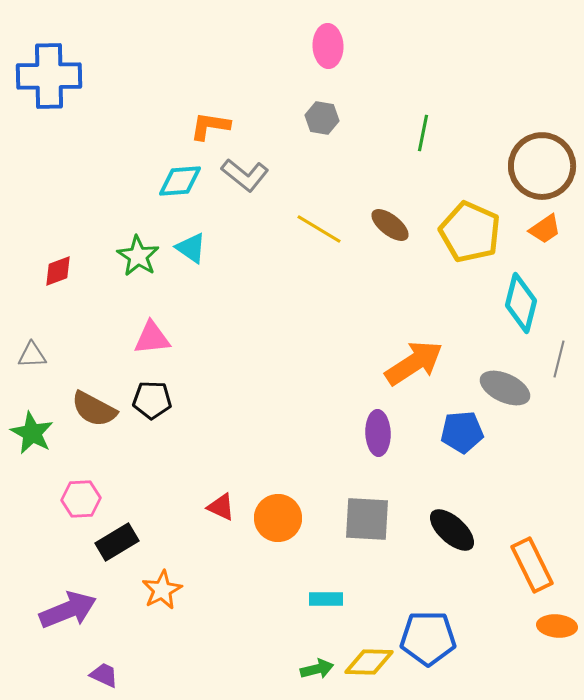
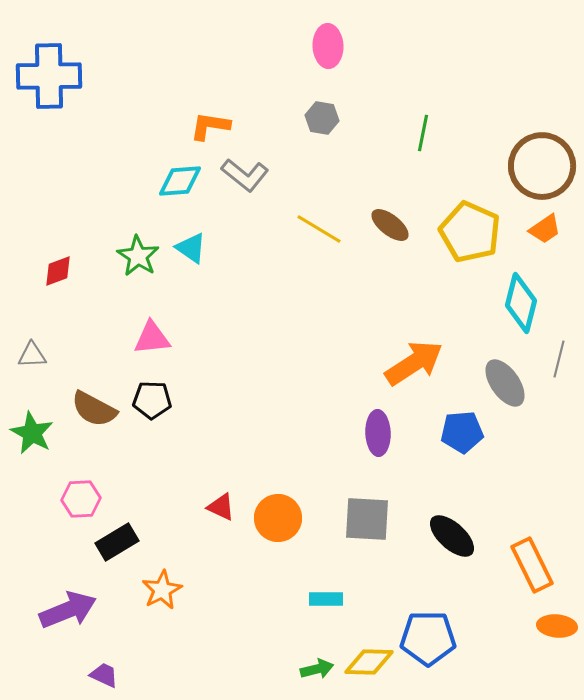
gray ellipse at (505, 388): moved 5 px up; rotated 30 degrees clockwise
black ellipse at (452, 530): moved 6 px down
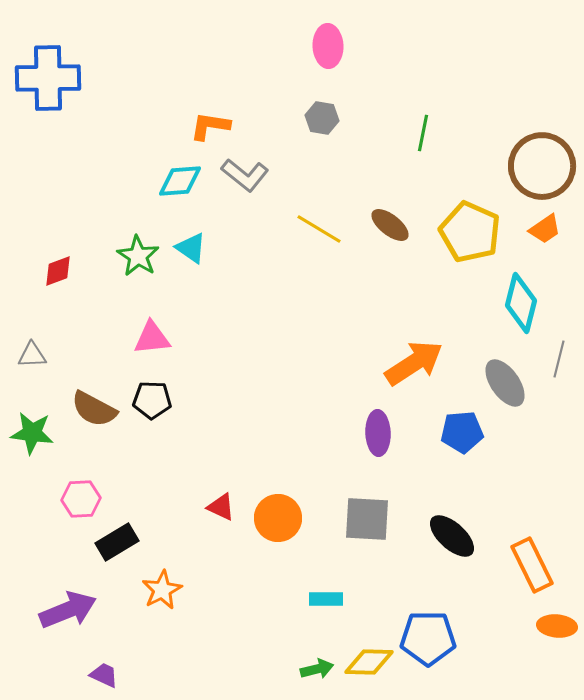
blue cross at (49, 76): moved 1 px left, 2 px down
green star at (32, 433): rotated 21 degrees counterclockwise
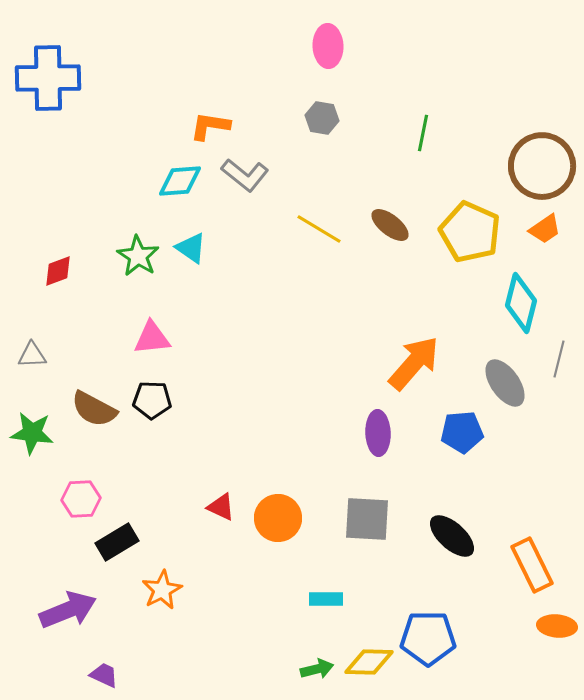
orange arrow at (414, 363): rotated 16 degrees counterclockwise
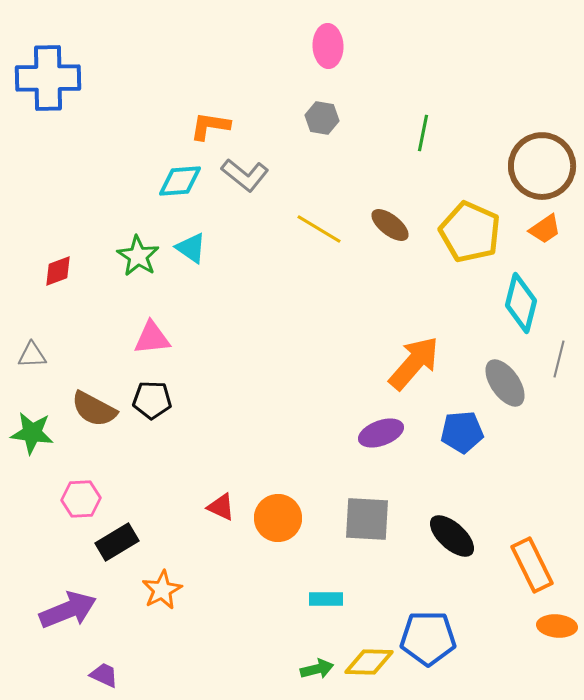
purple ellipse at (378, 433): moved 3 px right; rotated 72 degrees clockwise
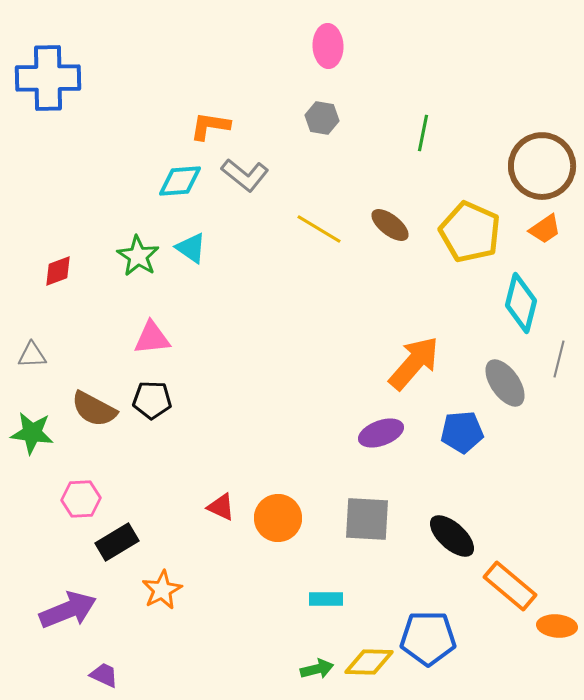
orange rectangle at (532, 565): moved 22 px left, 21 px down; rotated 24 degrees counterclockwise
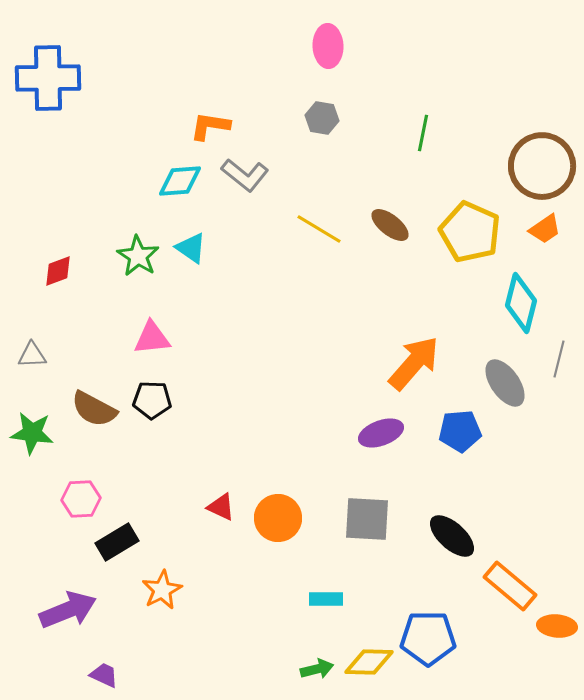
blue pentagon at (462, 432): moved 2 px left, 1 px up
